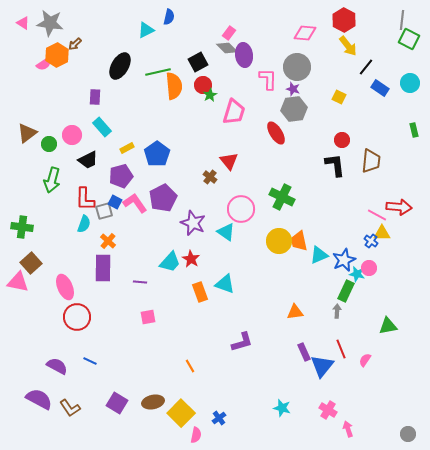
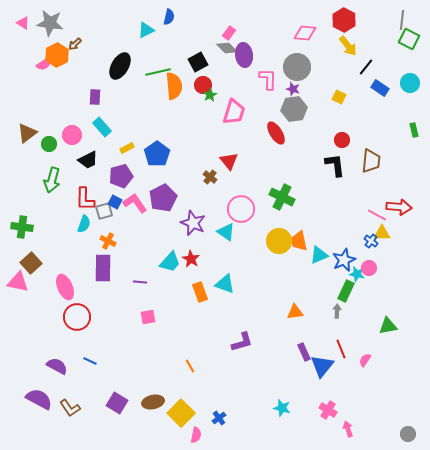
orange cross at (108, 241): rotated 14 degrees counterclockwise
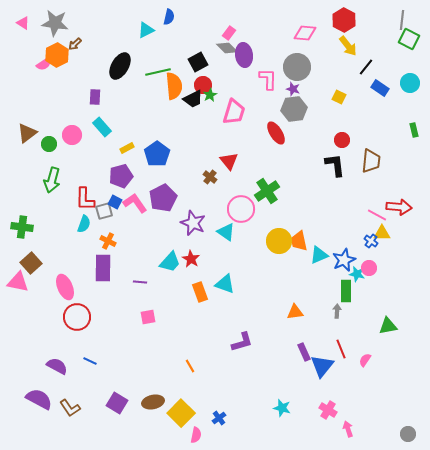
gray star at (50, 23): moved 5 px right
black trapezoid at (88, 160): moved 105 px right, 61 px up
green cross at (282, 197): moved 15 px left, 6 px up; rotated 30 degrees clockwise
green rectangle at (346, 291): rotated 25 degrees counterclockwise
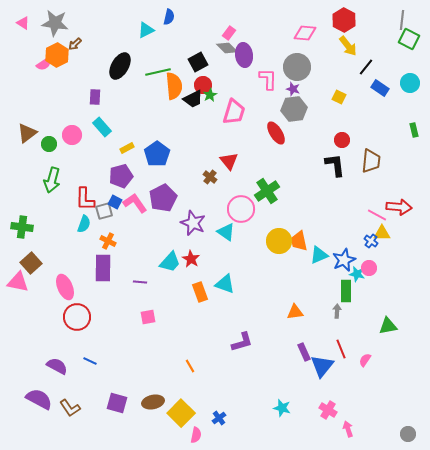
purple square at (117, 403): rotated 15 degrees counterclockwise
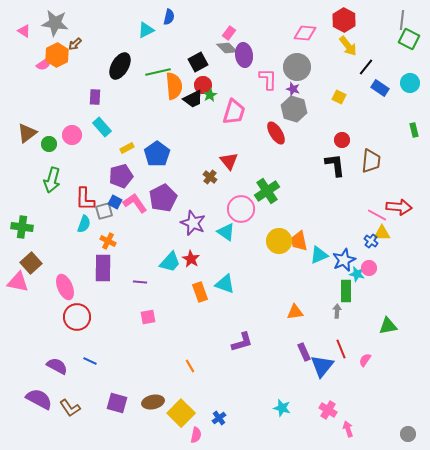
pink triangle at (23, 23): moved 1 px right, 8 px down
gray hexagon at (294, 109): rotated 25 degrees clockwise
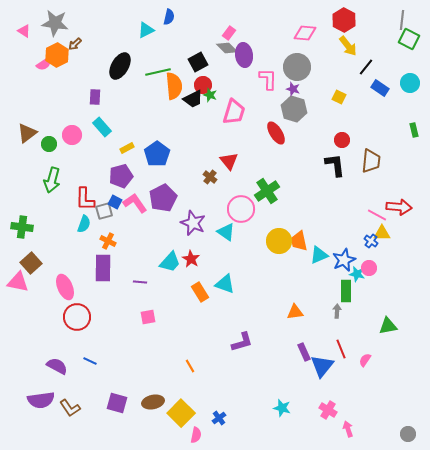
green star at (210, 95): rotated 24 degrees counterclockwise
orange rectangle at (200, 292): rotated 12 degrees counterclockwise
purple semicircle at (39, 399): moved 2 px right, 1 px down; rotated 144 degrees clockwise
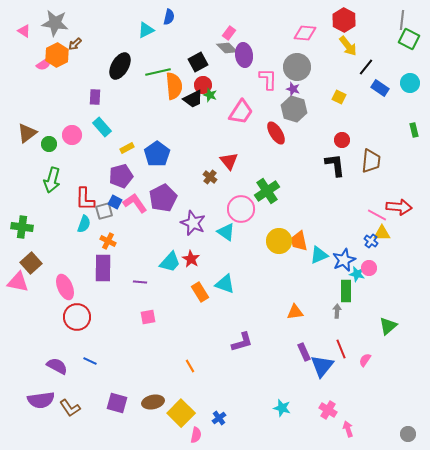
pink trapezoid at (234, 112): moved 7 px right; rotated 16 degrees clockwise
green triangle at (388, 326): rotated 30 degrees counterclockwise
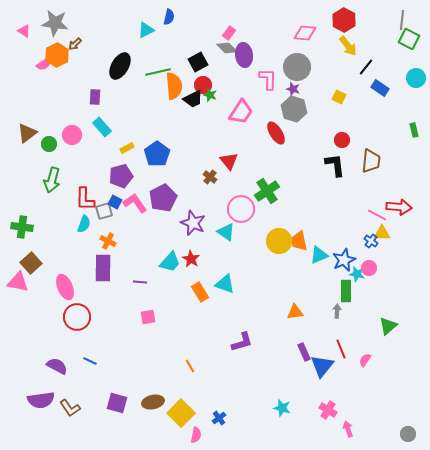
cyan circle at (410, 83): moved 6 px right, 5 px up
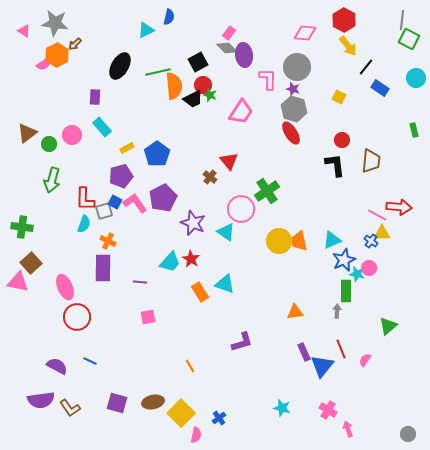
red ellipse at (276, 133): moved 15 px right
cyan triangle at (319, 255): moved 13 px right, 15 px up
